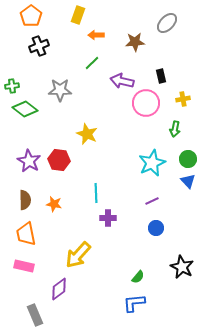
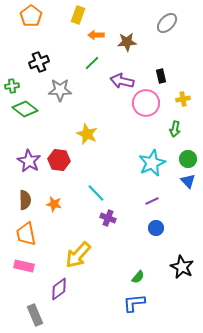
brown star: moved 8 px left
black cross: moved 16 px down
cyan line: rotated 42 degrees counterclockwise
purple cross: rotated 21 degrees clockwise
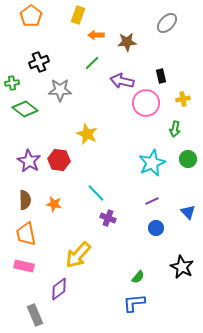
green cross: moved 3 px up
blue triangle: moved 31 px down
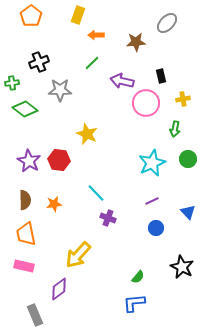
brown star: moved 9 px right
orange star: rotated 21 degrees counterclockwise
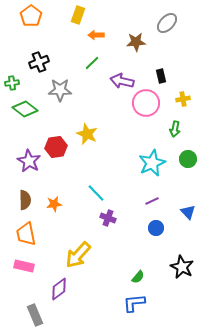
red hexagon: moved 3 px left, 13 px up; rotated 15 degrees counterclockwise
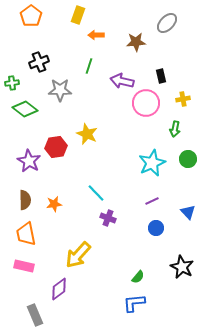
green line: moved 3 px left, 3 px down; rotated 28 degrees counterclockwise
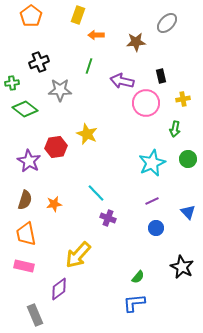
brown semicircle: rotated 18 degrees clockwise
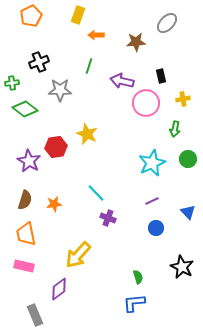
orange pentagon: rotated 10 degrees clockwise
green semicircle: rotated 56 degrees counterclockwise
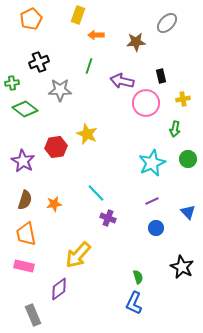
orange pentagon: moved 3 px down
purple star: moved 6 px left
blue L-shape: rotated 60 degrees counterclockwise
gray rectangle: moved 2 px left
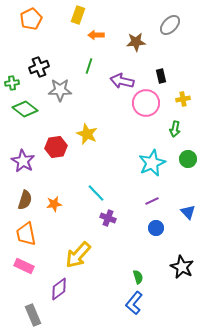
gray ellipse: moved 3 px right, 2 px down
black cross: moved 5 px down
pink rectangle: rotated 12 degrees clockwise
blue L-shape: rotated 15 degrees clockwise
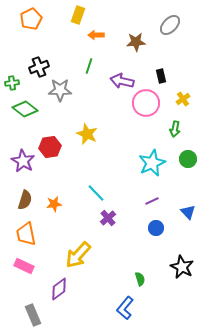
yellow cross: rotated 24 degrees counterclockwise
red hexagon: moved 6 px left
purple cross: rotated 28 degrees clockwise
green semicircle: moved 2 px right, 2 px down
blue L-shape: moved 9 px left, 5 px down
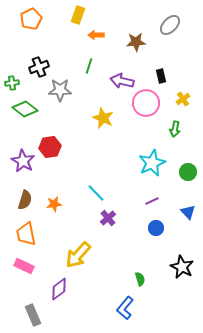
yellow star: moved 16 px right, 16 px up
green circle: moved 13 px down
